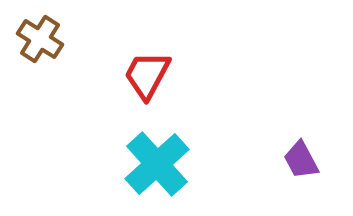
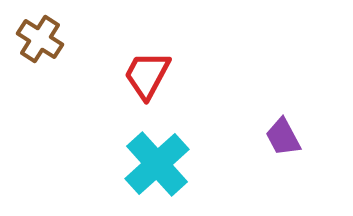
purple trapezoid: moved 18 px left, 23 px up
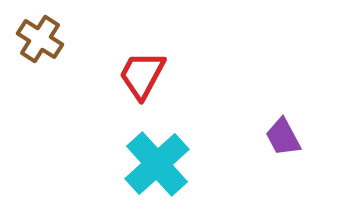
red trapezoid: moved 5 px left
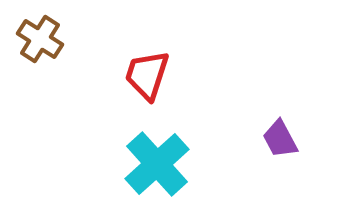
red trapezoid: moved 5 px right; rotated 10 degrees counterclockwise
purple trapezoid: moved 3 px left, 2 px down
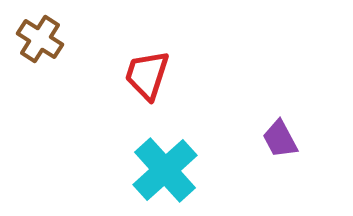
cyan cross: moved 8 px right, 6 px down
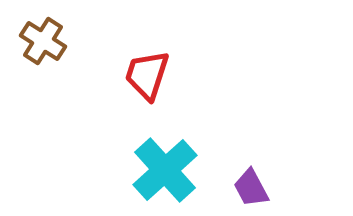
brown cross: moved 3 px right, 2 px down
purple trapezoid: moved 29 px left, 49 px down
